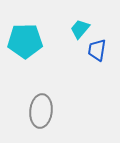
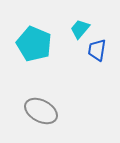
cyan pentagon: moved 9 px right, 3 px down; rotated 24 degrees clockwise
gray ellipse: rotated 68 degrees counterclockwise
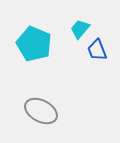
blue trapezoid: rotated 30 degrees counterclockwise
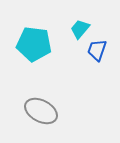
cyan pentagon: rotated 16 degrees counterclockwise
blue trapezoid: rotated 40 degrees clockwise
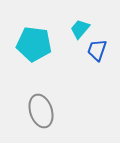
gray ellipse: rotated 44 degrees clockwise
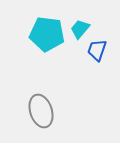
cyan pentagon: moved 13 px right, 10 px up
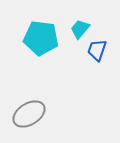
cyan pentagon: moved 6 px left, 4 px down
gray ellipse: moved 12 px left, 3 px down; rotated 76 degrees clockwise
